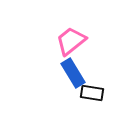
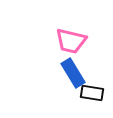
pink trapezoid: rotated 128 degrees counterclockwise
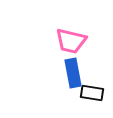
blue rectangle: rotated 20 degrees clockwise
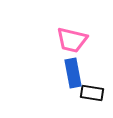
pink trapezoid: moved 1 px right, 1 px up
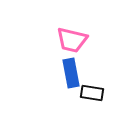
blue rectangle: moved 2 px left
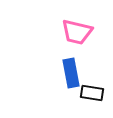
pink trapezoid: moved 5 px right, 8 px up
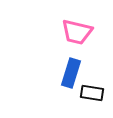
blue rectangle: rotated 28 degrees clockwise
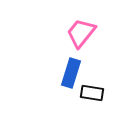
pink trapezoid: moved 4 px right, 1 px down; rotated 116 degrees clockwise
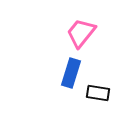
black rectangle: moved 6 px right
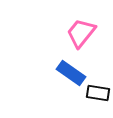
blue rectangle: rotated 72 degrees counterclockwise
